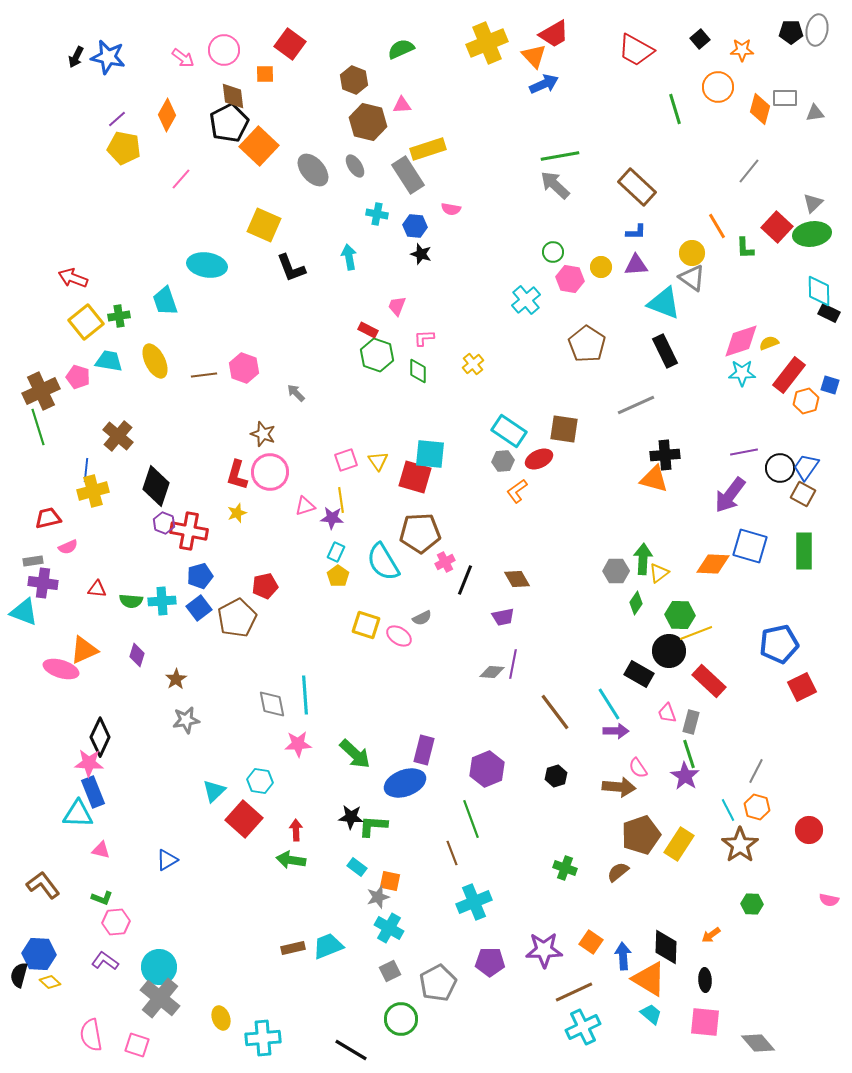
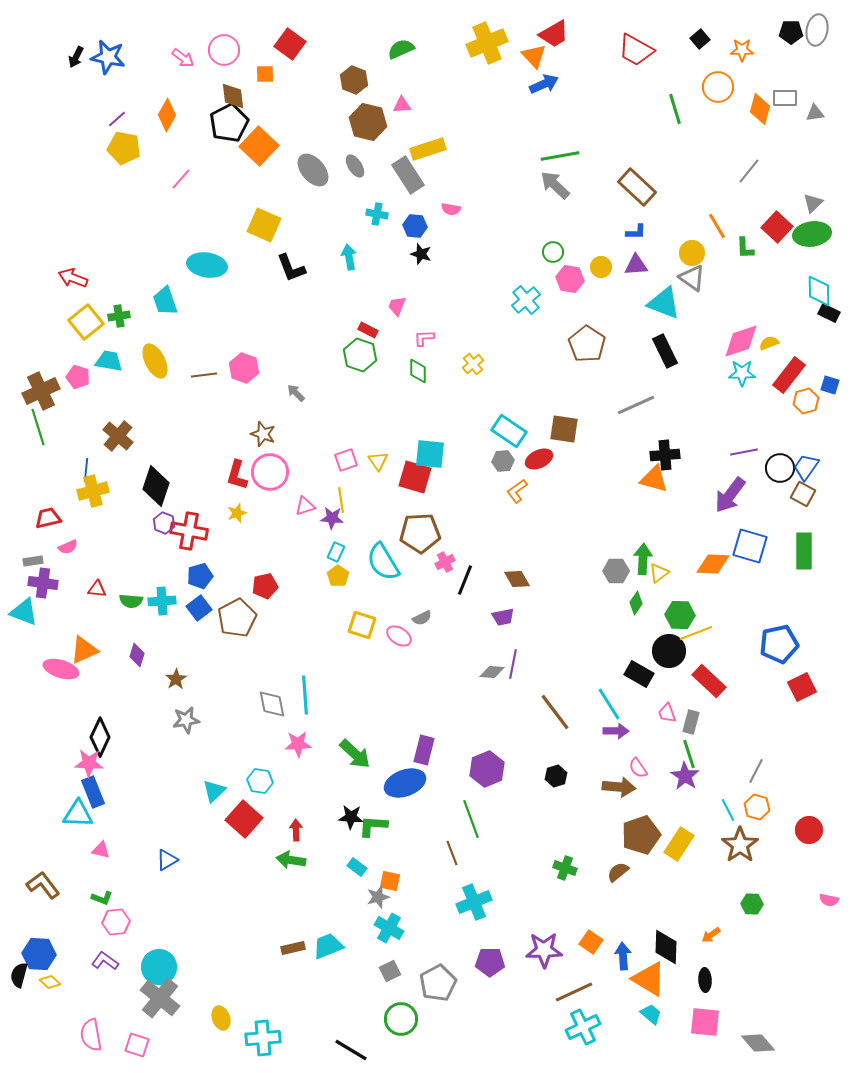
green hexagon at (377, 355): moved 17 px left
yellow square at (366, 625): moved 4 px left
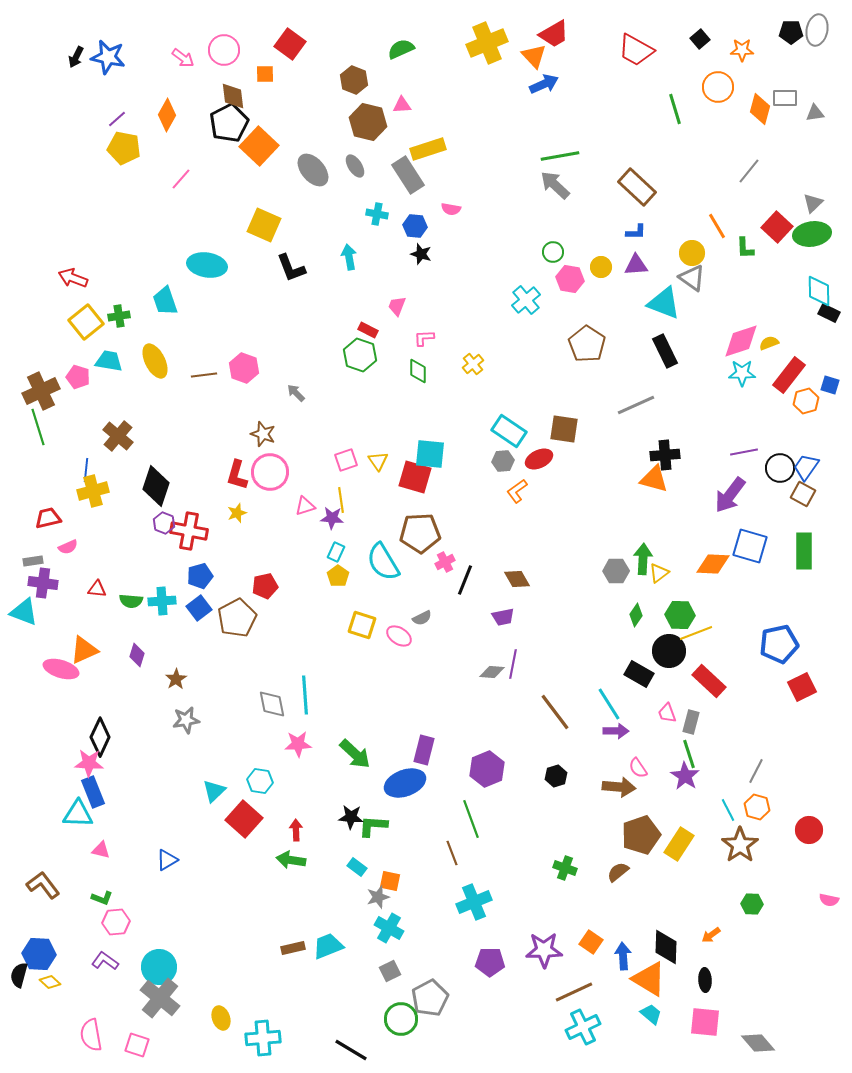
green diamond at (636, 603): moved 12 px down
gray pentagon at (438, 983): moved 8 px left, 15 px down
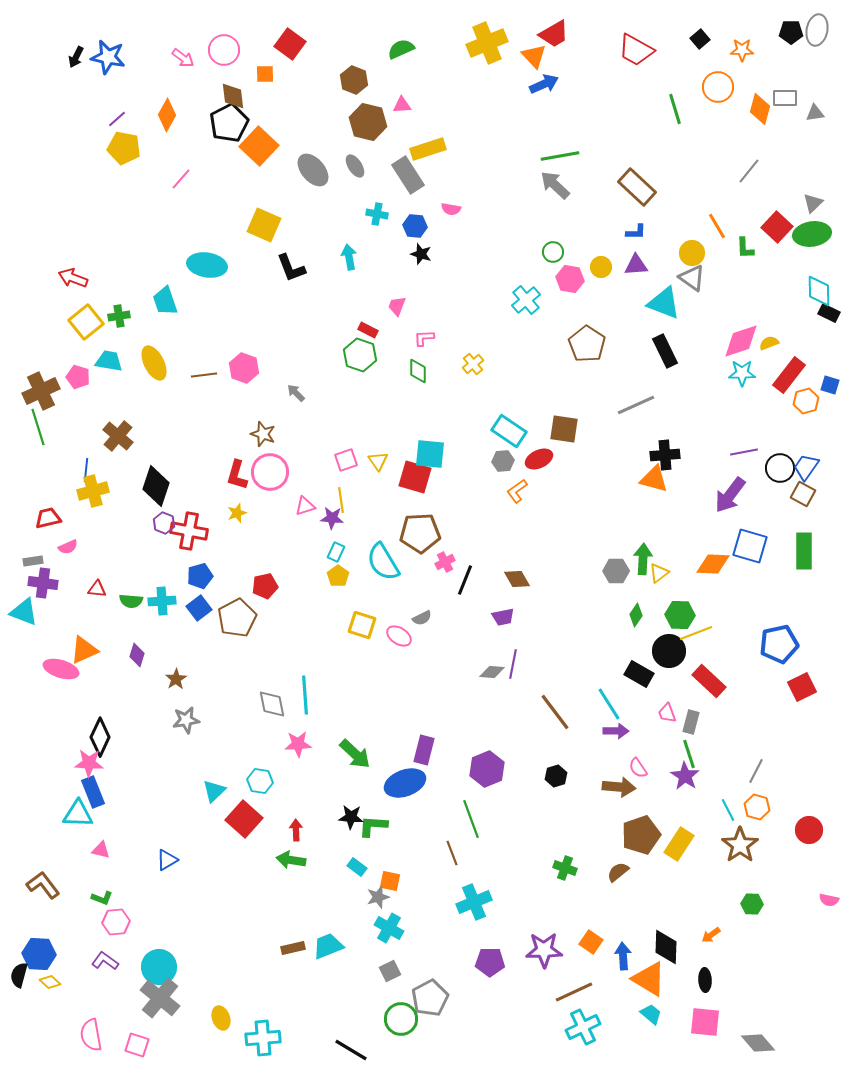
yellow ellipse at (155, 361): moved 1 px left, 2 px down
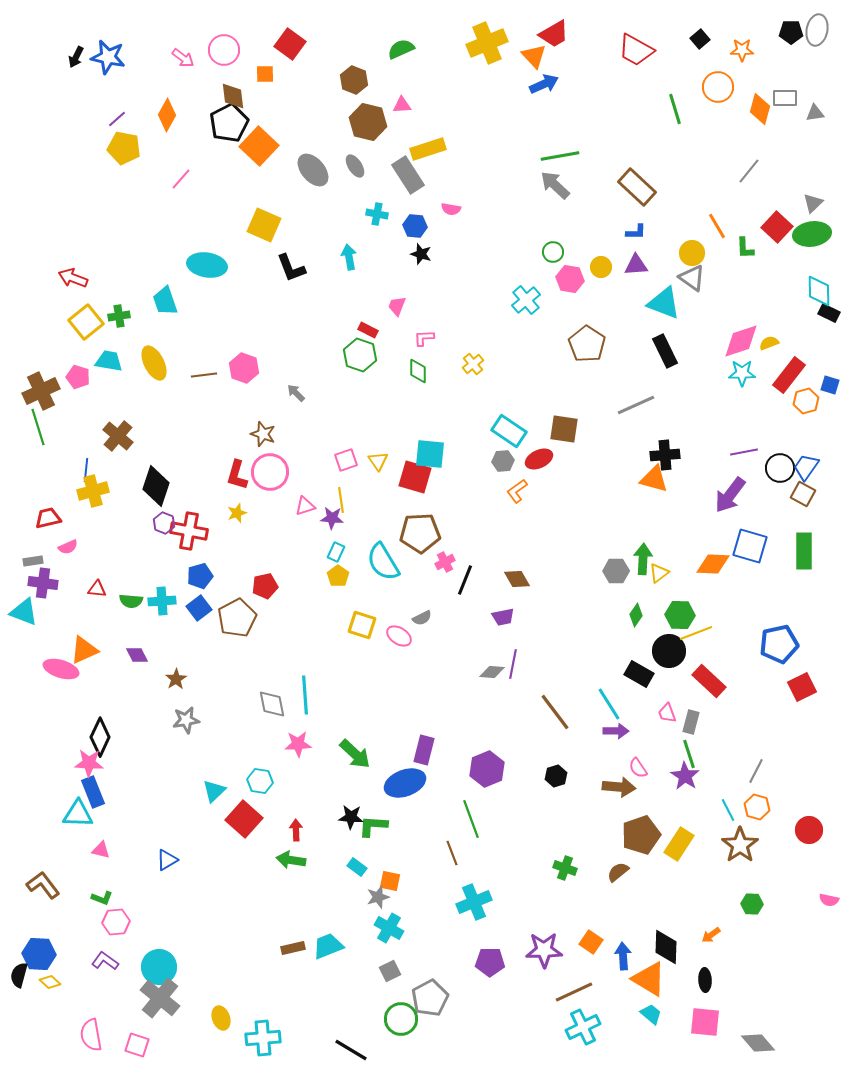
purple diamond at (137, 655): rotated 45 degrees counterclockwise
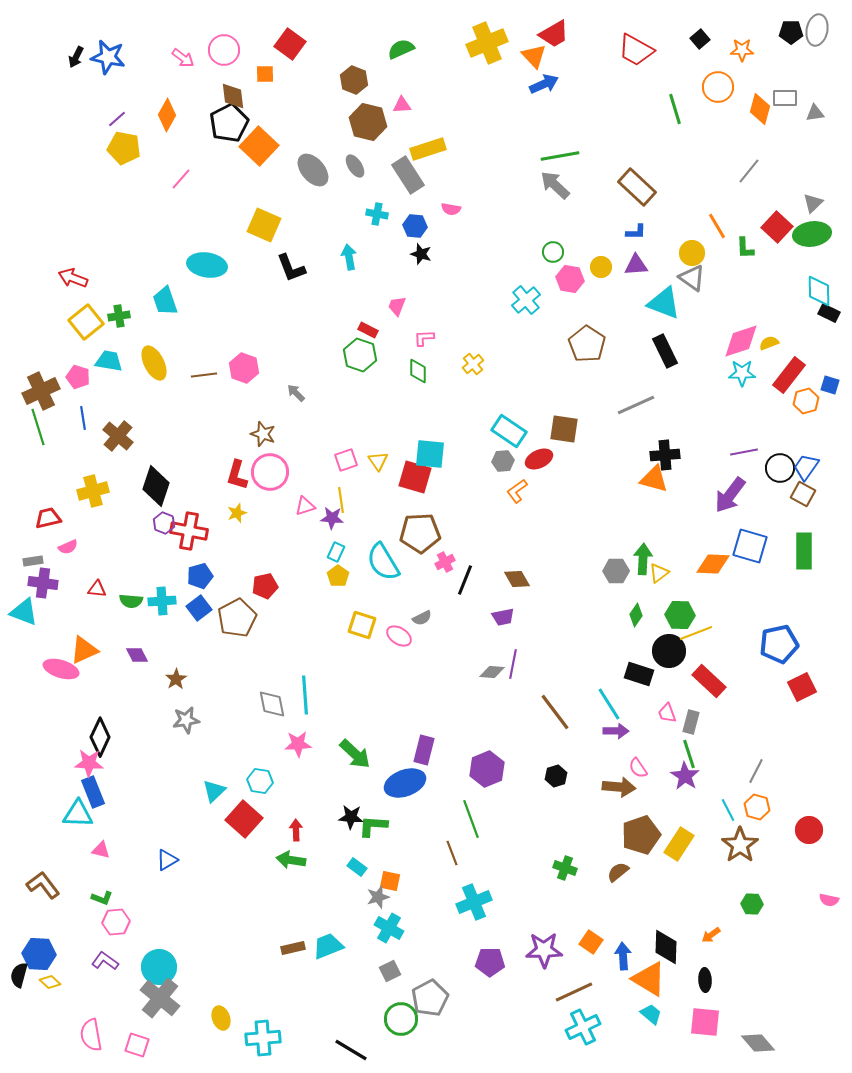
blue line at (86, 470): moved 3 px left, 52 px up; rotated 15 degrees counterclockwise
black rectangle at (639, 674): rotated 12 degrees counterclockwise
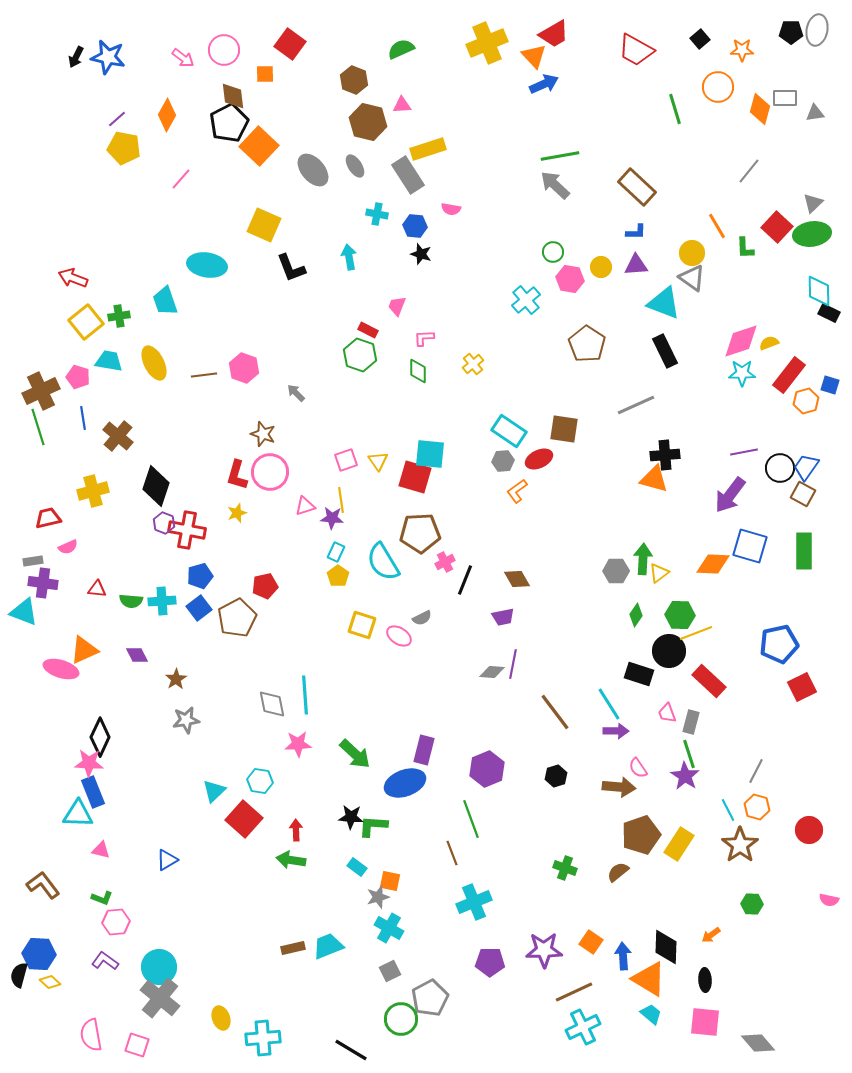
red cross at (189, 531): moved 2 px left, 1 px up
